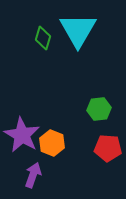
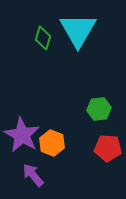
purple arrow: rotated 60 degrees counterclockwise
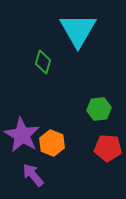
green diamond: moved 24 px down
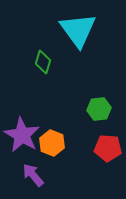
cyan triangle: rotated 6 degrees counterclockwise
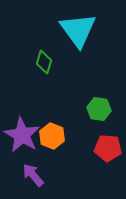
green diamond: moved 1 px right
green hexagon: rotated 15 degrees clockwise
orange hexagon: moved 7 px up
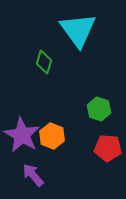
green hexagon: rotated 10 degrees clockwise
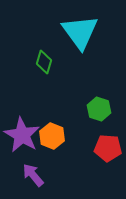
cyan triangle: moved 2 px right, 2 px down
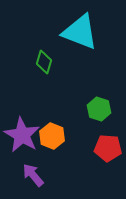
cyan triangle: rotated 33 degrees counterclockwise
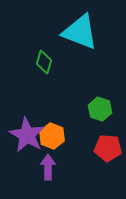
green hexagon: moved 1 px right
purple star: moved 5 px right
purple arrow: moved 15 px right, 8 px up; rotated 40 degrees clockwise
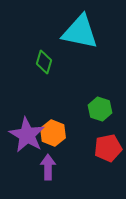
cyan triangle: rotated 9 degrees counterclockwise
orange hexagon: moved 1 px right, 3 px up
red pentagon: rotated 16 degrees counterclockwise
